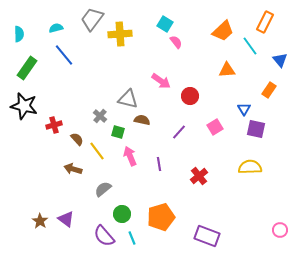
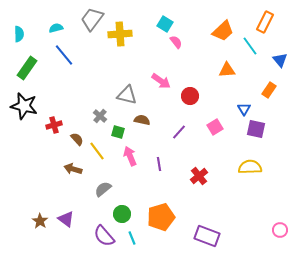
gray triangle at (128, 99): moved 1 px left, 4 px up
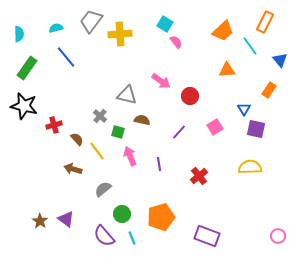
gray trapezoid at (92, 19): moved 1 px left, 2 px down
blue line at (64, 55): moved 2 px right, 2 px down
pink circle at (280, 230): moved 2 px left, 6 px down
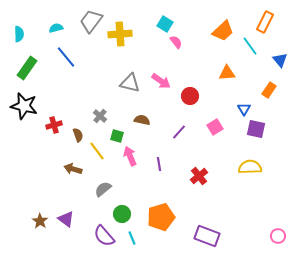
orange triangle at (227, 70): moved 3 px down
gray triangle at (127, 95): moved 3 px right, 12 px up
green square at (118, 132): moved 1 px left, 4 px down
brown semicircle at (77, 139): moved 1 px right, 4 px up; rotated 24 degrees clockwise
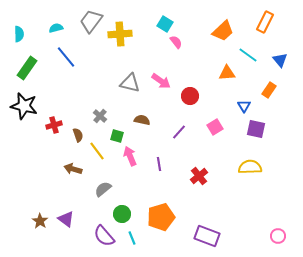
cyan line at (250, 46): moved 2 px left, 9 px down; rotated 18 degrees counterclockwise
blue triangle at (244, 109): moved 3 px up
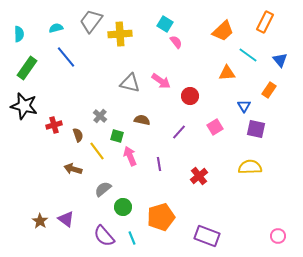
green circle at (122, 214): moved 1 px right, 7 px up
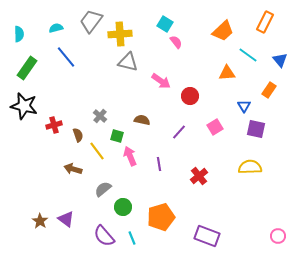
gray triangle at (130, 83): moved 2 px left, 21 px up
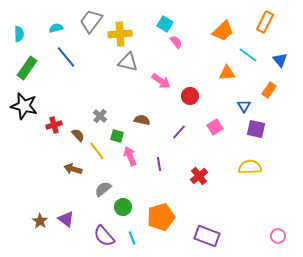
brown semicircle at (78, 135): rotated 24 degrees counterclockwise
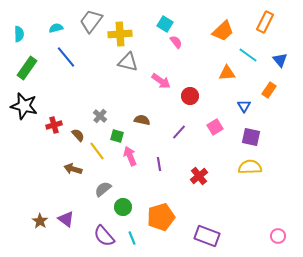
purple square at (256, 129): moved 5 px left, 8 px down
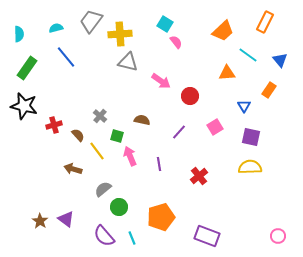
green circle at (123, 207): moved 4 px left
